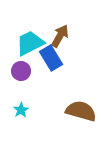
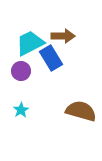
brown arrow: moved 3 px right; rotated 60 degrees clockwise
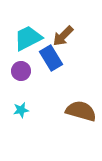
brown arrow: rotated 135 degrees clockwise
cyan trapezoid: moved 2 px left, 5 px up
cyan star: rotated 21 degrees clockwise
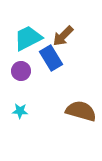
cyan star: moved 1 px left, 1 px down; rotated 14 degrees clockwise
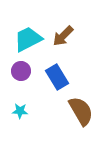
cyan trapezoid: moved 1 px down
blue rectangle: moved 6 px right, 19 px down
brown semicircle: rotated 44 degrees clockwise
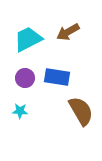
brown arrow: moved 5 px right, 4 px up; rotated 15 degrees clockwise
purple circle: moved 4 px right, 7 px down
blue rectangle: rotated 50 degrees counterclockwise
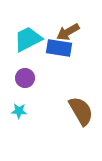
blue rectangle: moved 2 px right, 29 px up
cyan star: moved 1 px left
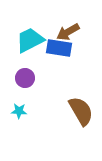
cyan trapezoid: moved 2 px right, 1 px down
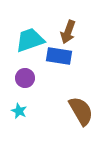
brown arrow: rotated 40 degrees counterclockwise
cyan trapezoid: rotated 8 degrees clockwise
blue rectangle: moved 8 px down
cyan star: rotated 21 degrees clockwise
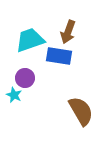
cyan star: moved 5 px left, 16 px up
